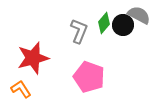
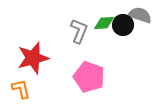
gray semicircle: moved 1 px right; rotated 10 degrees counterclockwise
green diamond: rotated 45 degrees clockwise
orange L-shape: rotated 20 degrees clockwise
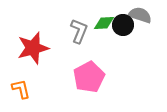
red star: moved 10 px up
pink pentagon: rotated 24 degrees clockwise
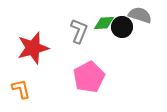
black circle: moved 1 px left, 2 px down
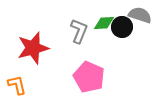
pink pentagon: rotated 20 degrees counterclockwise
orange L-shape: moved 4 px left, 4 px up
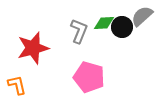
gray semicircle: moved 2 px right, 1 px down; rotated 60 degrees counterclockwise
pink pentagon: rotated 8 degrees counterclockwise
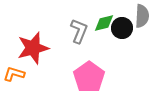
gray semicircle: rotated 135 degrees clockwise
green diamond: rotated 10 degrees counterclockwise
black circle: moved 1 px down
pink pentagon: rotated 20 degrees clockwise
orange L-shape: moved 3 px left, 11 px up; rotated 60 degrees counterclockwise
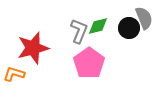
gray semicircle: moved 2 px right, 2 px down; rotated 25 degrees counterclockwise
green diamond: moved 6 px left, 3 px down
black circle: moved 7 px right
pink pentagon: moved 14 px up
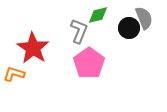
green diamond: moved 11 px up
red star: rotated 24 degrees counterclockwise
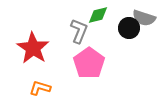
gray semicircle: rotated 130 degrees clockwise
orange L-shape: moved 26 px right, 14 px down
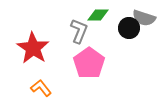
green diamond: rotated 15 degrees clockwise
orange L-shape: moved 1 px right; rotated 35 degrees clockwise
